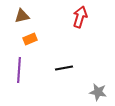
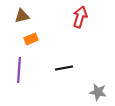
orange rectangle: moved 1 px right
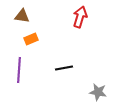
brown triangle: rotated 21 degrees clockwise
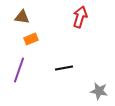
brown triangle: moved 1 px down
purple line: rotated 15 degrees clockwise
gray star: moved 1 px right, 1 px up
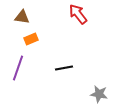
red arrow: moved 2 px left, 3 px up; rotated 55 degrees counterclockwise
purple line: moved 1 px left, 2 px up
gray star: moved 3 px down
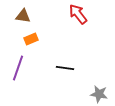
brown triangle: moved 1 px right, 1 px up
black line: moved 1 px right; rotated 18 degrees clockwise
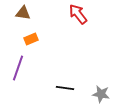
brown triangle: moved 3 px up
black line: moved 20 px down
gray star: moved 2 px right
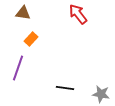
orange rectangle: rotated 24 degrees counterclockwise
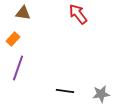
orange rectangle: moved 18 px left
black line: moved 3 px down
gray star: rotated 18 degrees counterclockwise
